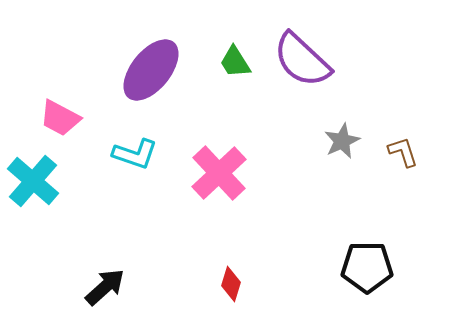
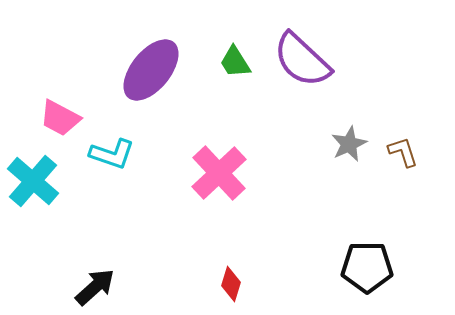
gray star: moved 7 px right, 3 px down
cyan L-shape: moved 23 px left
black arrow: moved 10 px left
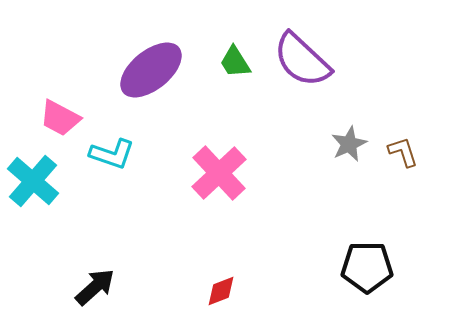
purple ellipse: rotated 12 degrees clockwise
red diamond: moved 10 px left, 7 px down; rotated 52 degrees clockwise
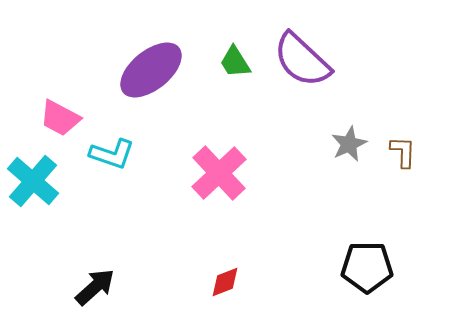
brown L-shape: rotated 20 degrees clockwise
red diamond: moved 4 px right, 9 px up
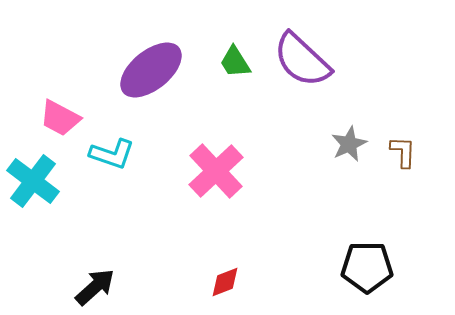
pink cross: moved 3 px left, 2 px up
cyan cross: rotated 4 degrees counterclockwise
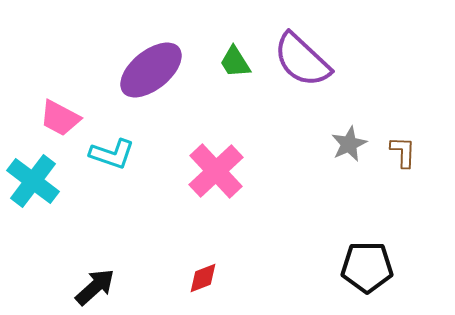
red diamond: moved 22 px left, 4 px up
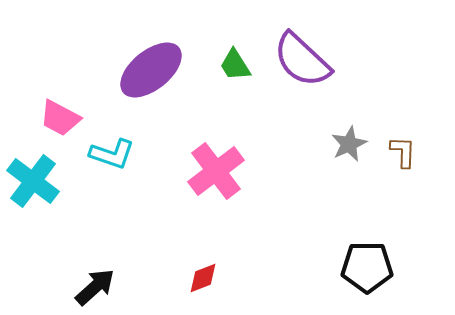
green trapezoid: moved 3 px down
pink cross: rotated 6 degrees clockwise
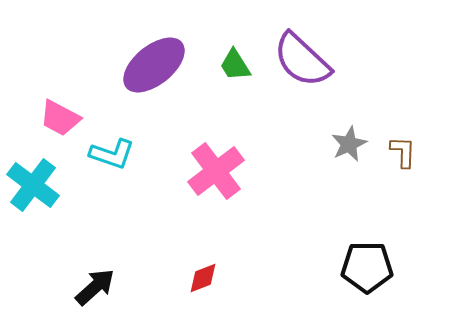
purple ellipse: moved 3 px right, 5 px up
cyan cross: moved 4 px down
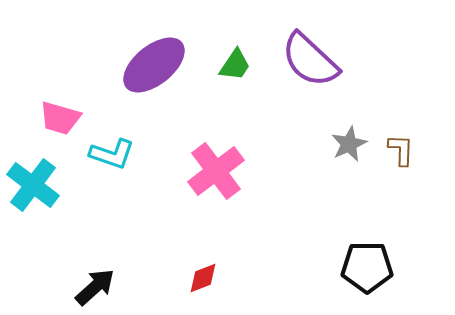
purple semicircle: moved 8 px right
green trapezoid: rotated 114 degrees counterclockwise
pink trapezoid: rotated 12 degrees counterclockwise
brown L-shape: moved 2 px left, 2 px up
